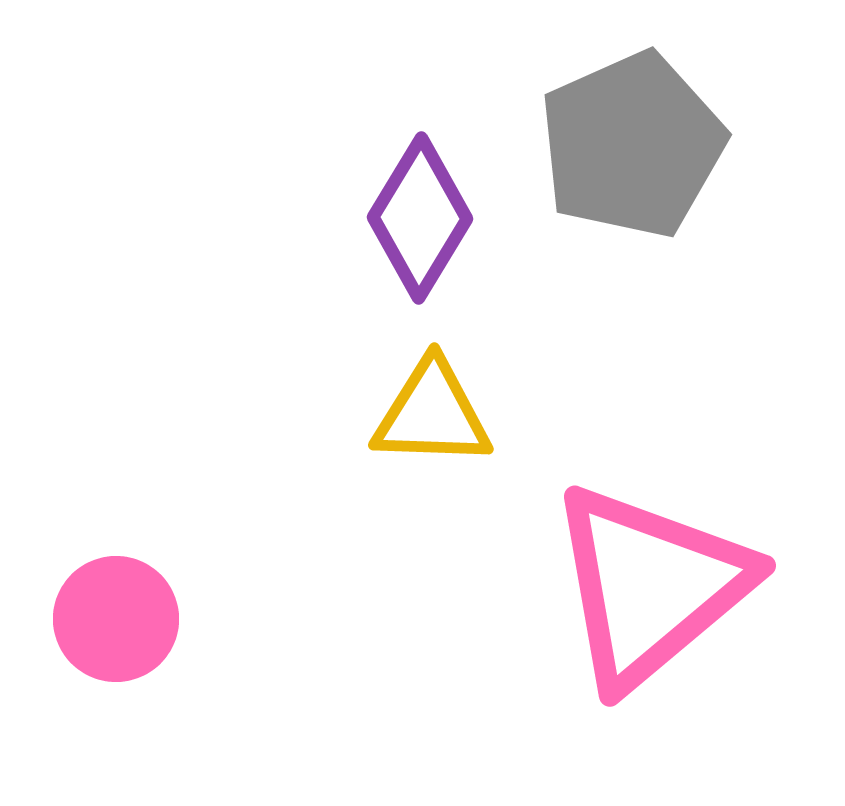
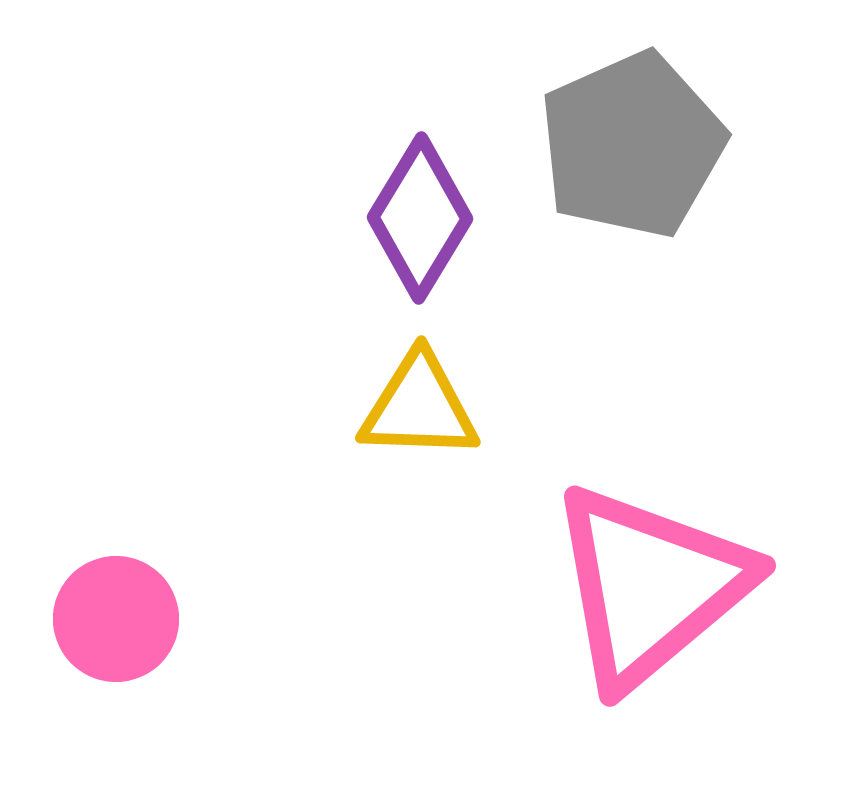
yellow triangle: moved 13 px left, 7 px up
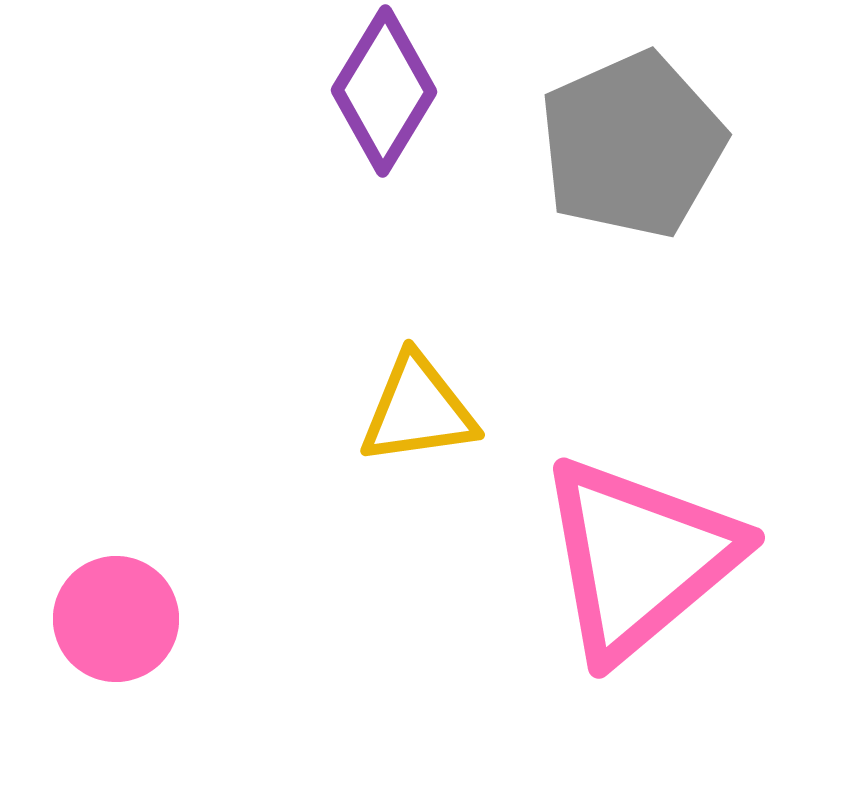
purple diamond: moved 36 px left, 127 px up
yellow triangle: moved 1 px left, 3 px down; rotated 10 degrees counterclockwise
pink triangle: moved 11 px left, 28 px up
